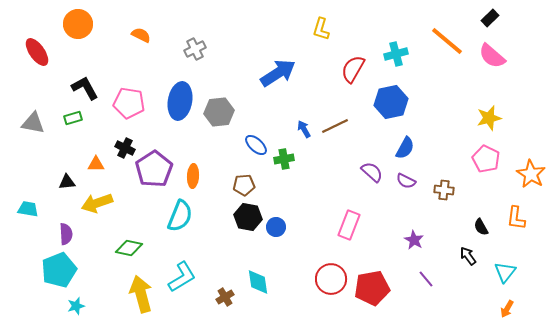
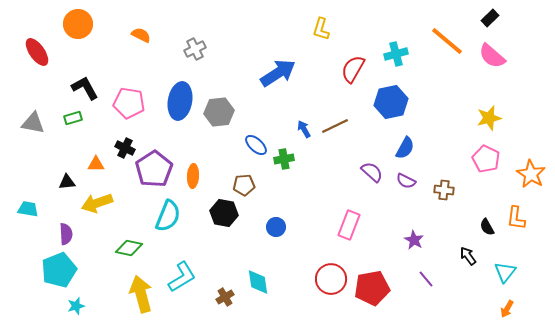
cyan semicircle at (180, 216): moved 12 px left
black hexagon at (248, 217): moved 24 px left, 4 px up
black semicircle at (481, 227): moved 6 px right
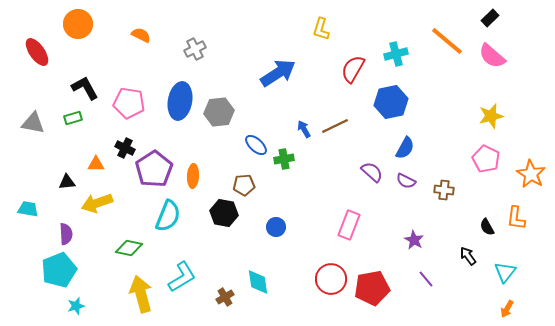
yellow star at (489, 118): moved 2 px right, 2 px up
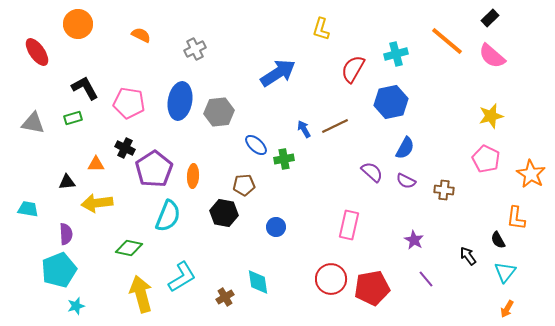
yellow arrow at (97, 203): rotated 12 degrees clockwise
pink rectangle at (349, 225): rotated 8 degrees counterclockwise
black semicircle at (487, 227): moved 11 px right, 13 px down
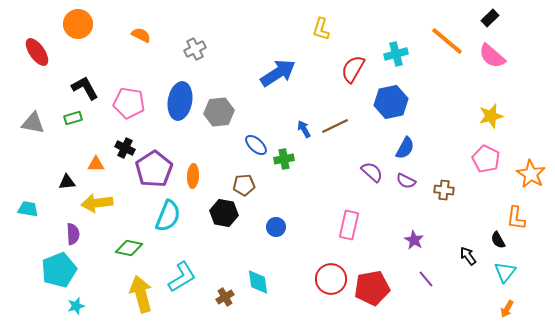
purple semicircle at (66, 234): moved 7 px right
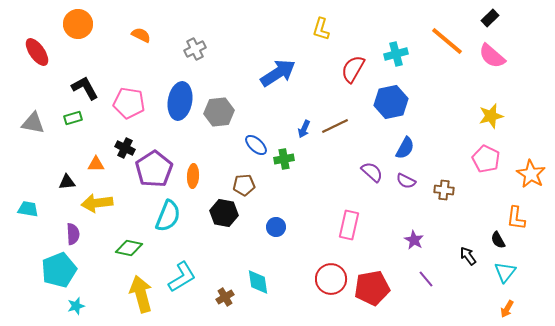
blue arrow at (304, 129): rotated 126 degrees counterclockwise
